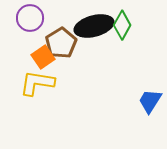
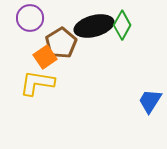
orange square: moved 2 px right
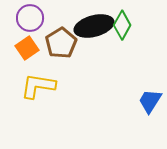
orange square: moved 18 px left, 9 px up
yellow L-shape: moved 1 px right, 3 px down
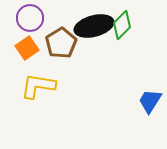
green diamond: rotated 16 degrees clockwise
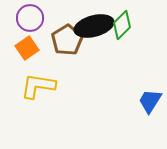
brown pentagon: moved 6 px right, 3 px up
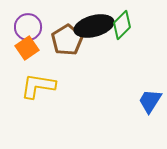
purple circle: moved 2 px left, 9 px down
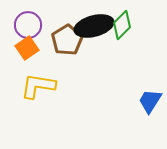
purple circle: moved 2 px up
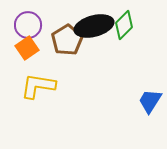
green diamond: moved 2 px right
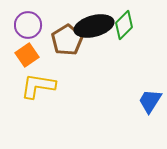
orange square: moved 7 px down
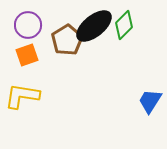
black ellipse: rotated 24 degrees counterclockwise
orange square: rotated 15 degrees clockwise
yellow L-shape: moved 16 px left, 10 px down
